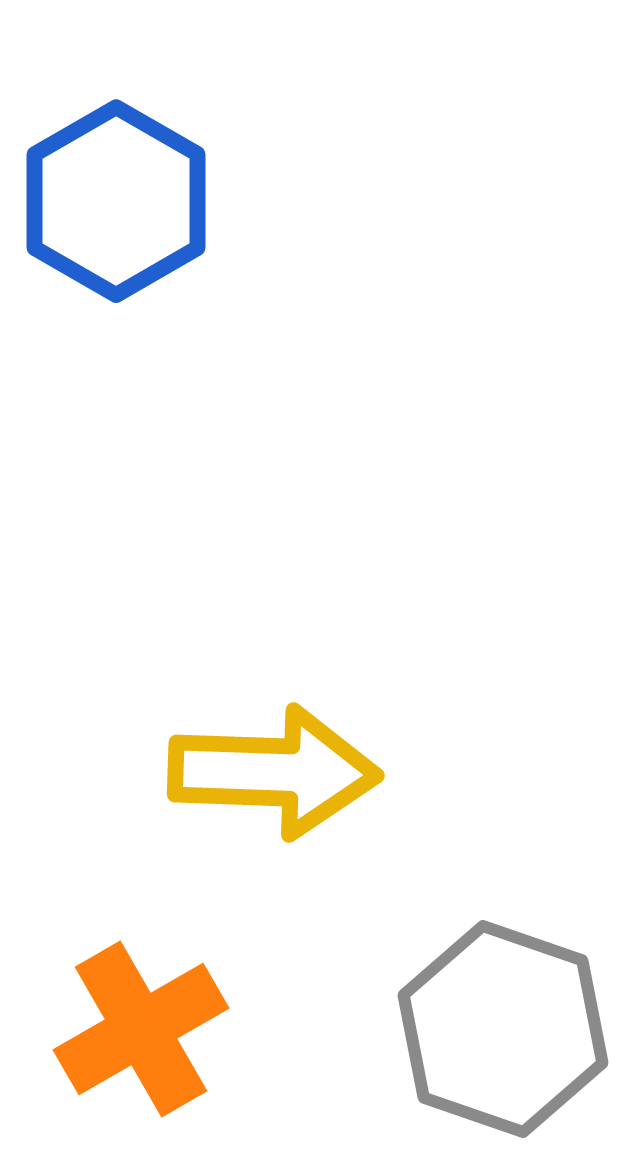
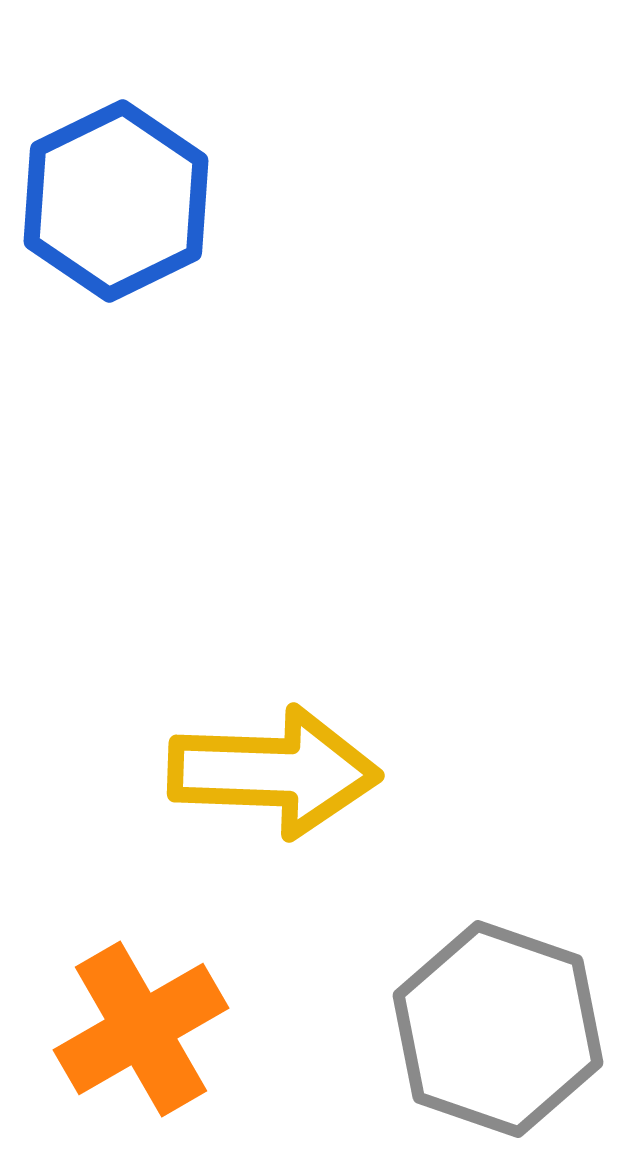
blue hexagon: rotated 4 degrees clockwise
gray hexagon: moved 5 px left
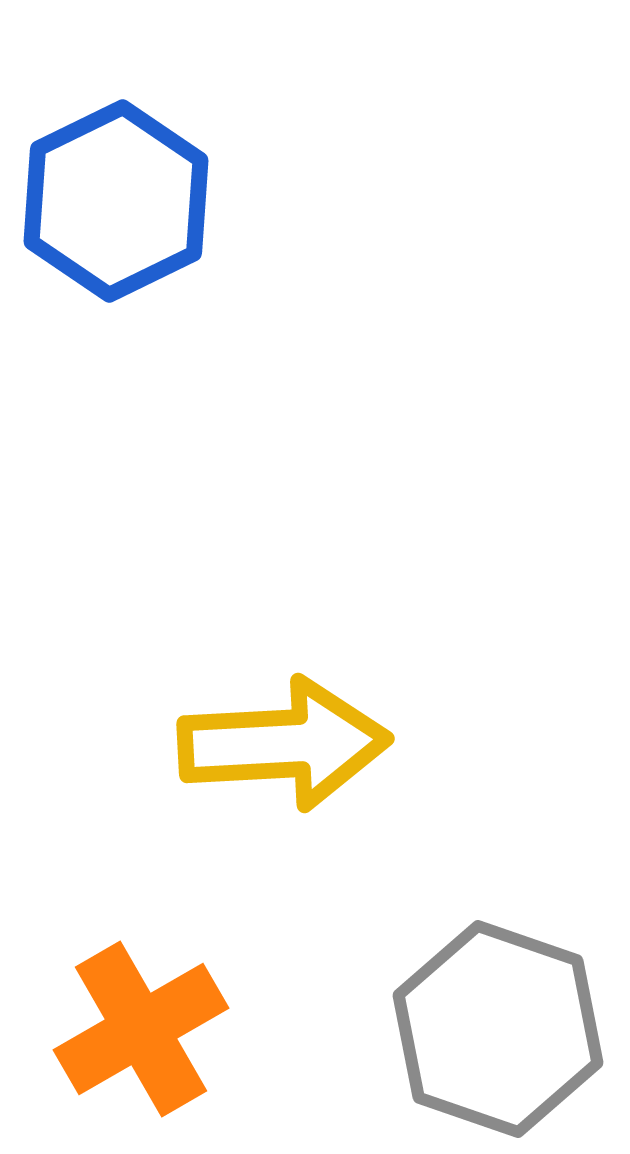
yellow arrow: moved 10 px right, 28 px up; rotated 5 degrees counterclockwise
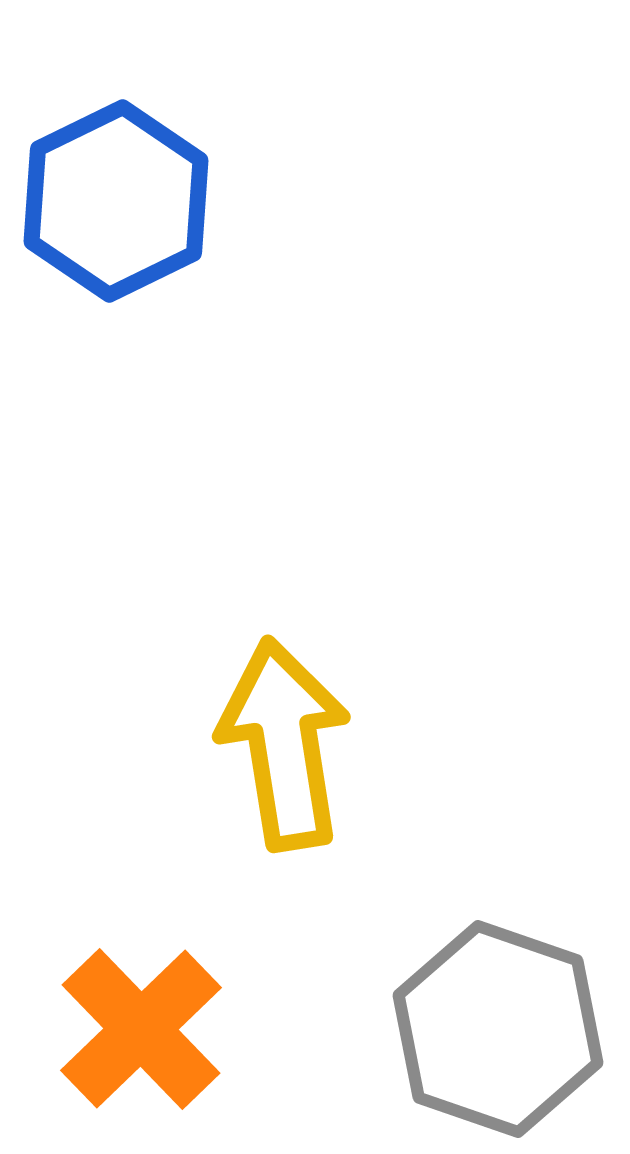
yellow arrow: rotated 96 degrees counterclockwise
orange cross: rotated 14 degrees counterclockwise
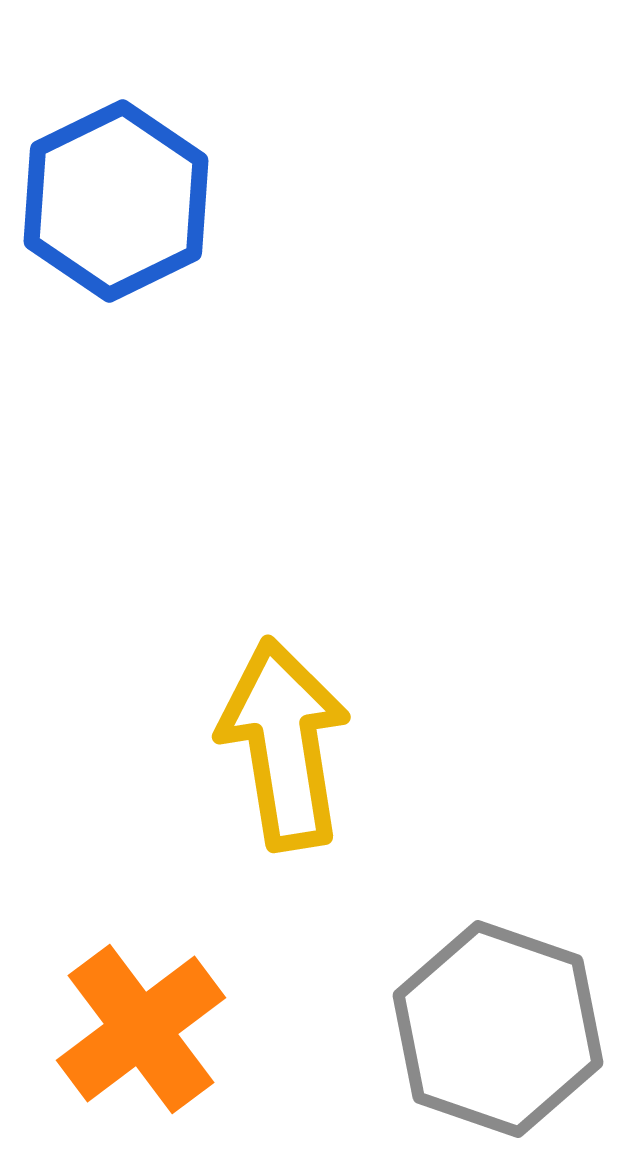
orange cross: rotated 7 degrees clockwise
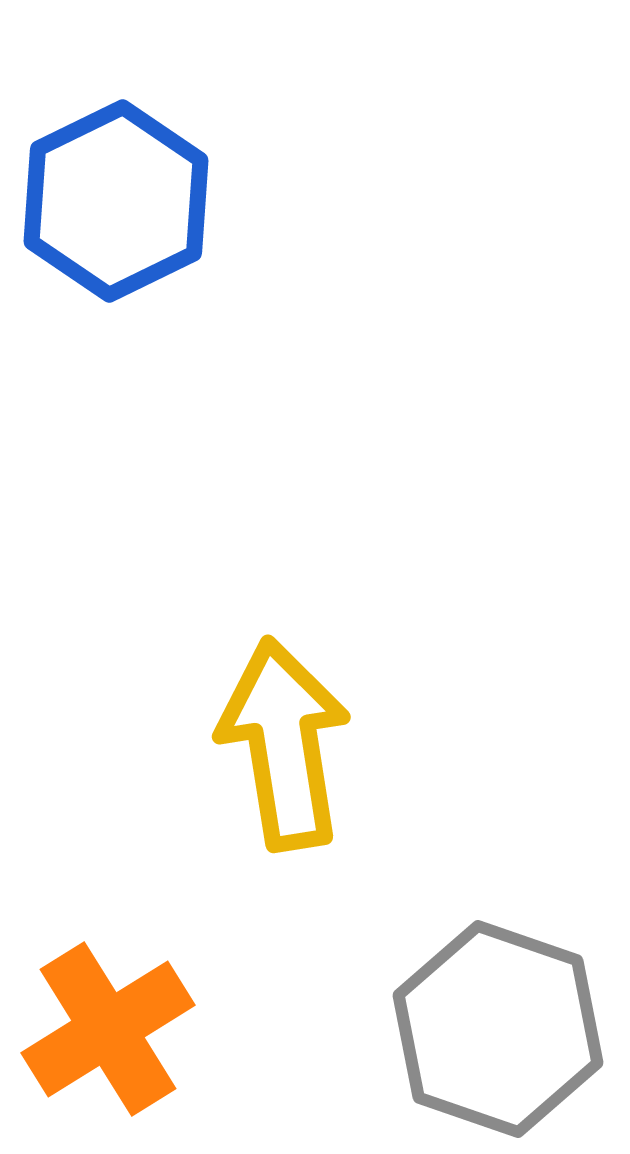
orange cross: moved 33 px left; rotated 5 degrees clockwise
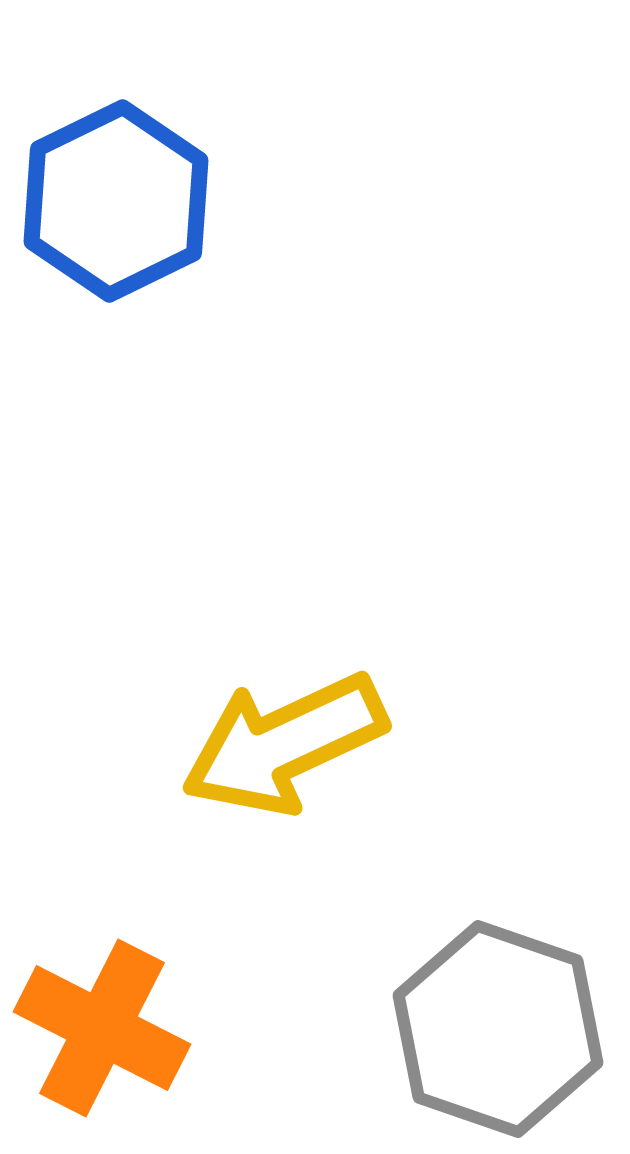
yellow arrow: rotated 106 degrees counterclockwise
orange cross: moved 6 px left, 1 px up; rotated 31 degrees counterclockwise
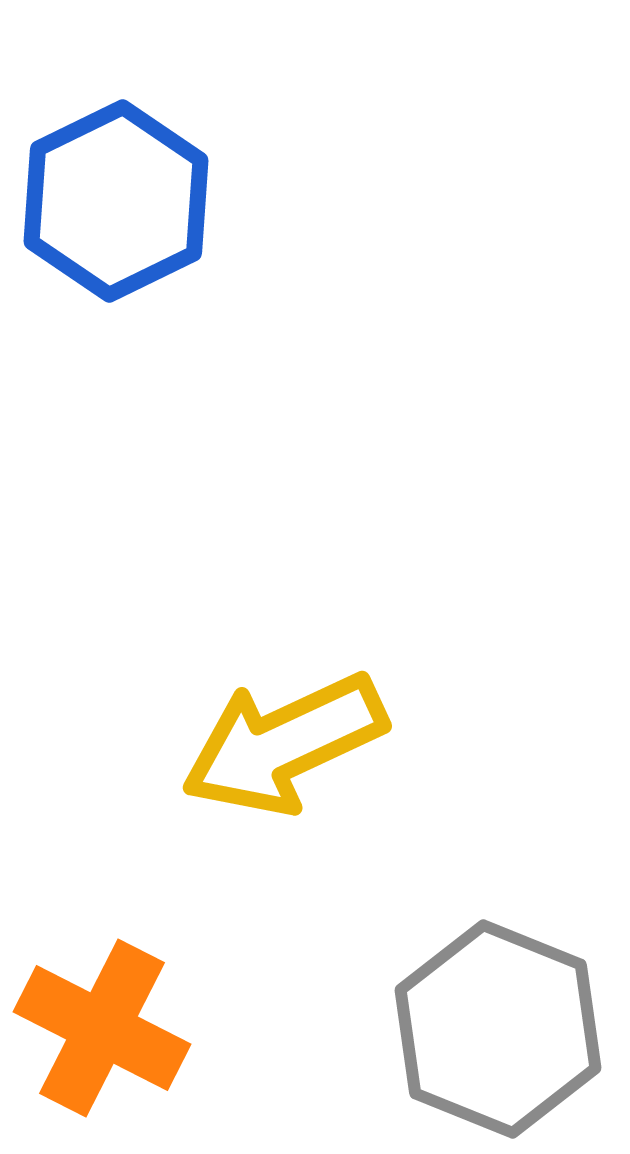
gray hexagon: rotated 3 degrees clockwise
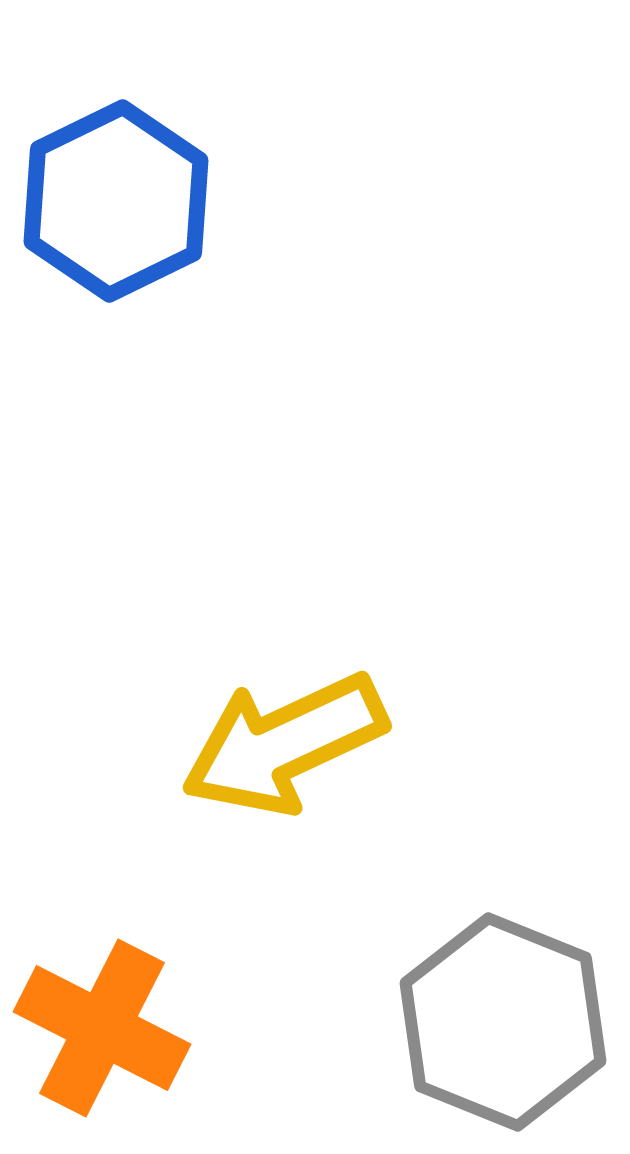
gray hexagon: moved 5 px right, 7 px up
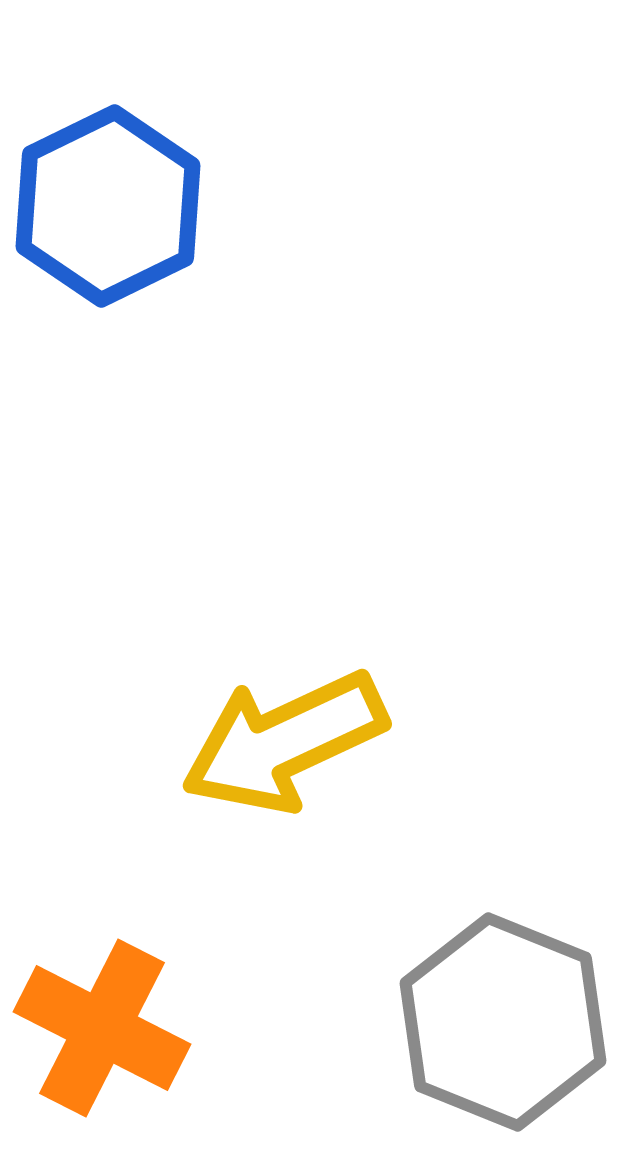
blue hexagon: moved 8 px left, 5 px down
yellow arrow: moved 2 px up
